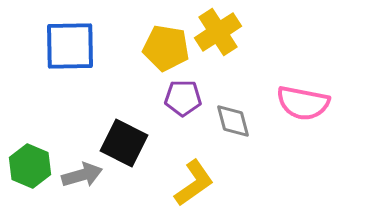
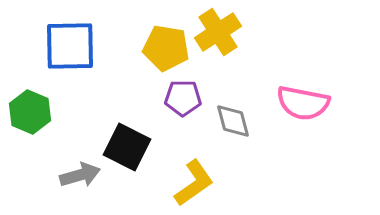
black square: moved 3 px right, 4 px down
green hexagon: moved 54 px up
gray arrow: moved 2 px left
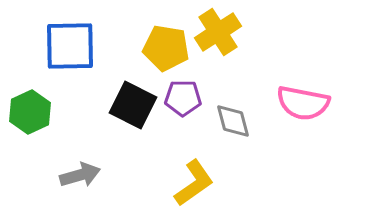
green hexagon: rotated 12 degrees clockwise
black square: moved 6 px right, 42 px up
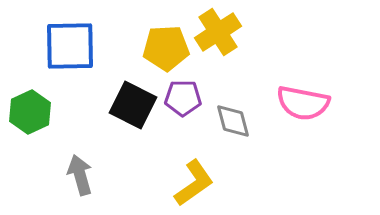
yellow pentagon: rotated 12 degrees counterclockwise
gray arrow: rotated 90 degrees counterclockwise
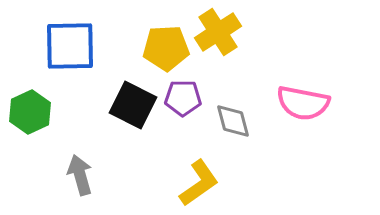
yellow L-shape: moved 5 px right
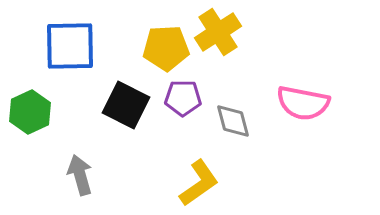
black square: moved 7 px left
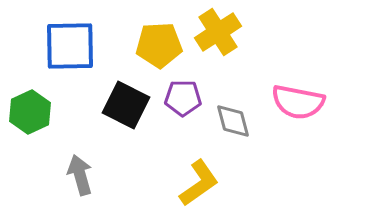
yellow pentagon: moved 7 px left, 3 px up
pink semicircle: moved 5 px left, 1 px up
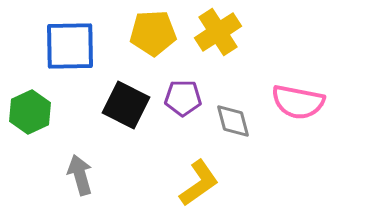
yellow pentagon: moved 6 px left, 12 px up
